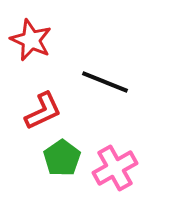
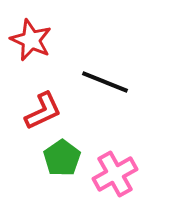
pink cross: moved 6 px down
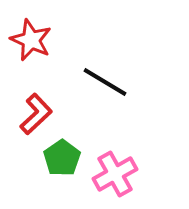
black line: rotated 9 degrees clockwise
red L-shape: moved 7 px left, 3 px down; rotated 18 degrees counterclockwise
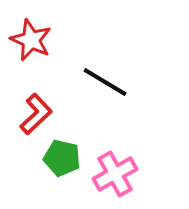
green pentagon: rotated 24 degrees counterclockwise
